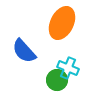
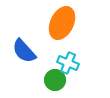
cyan cross: moved 5 px up
green circle: moved 2 px left
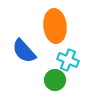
orange ellipse: moved 7 px left, 3 px down; rotated 32 degrees counterclockwise
cyan cross: moved 3 px up
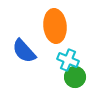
green circle: moved 20 px right, 3 px up
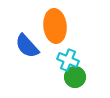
blue semicircle: moved 3 px right, 5 px up
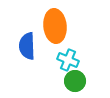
blue semicircle: rotated 40 degrees clockwise
green circle: moved 4 px down
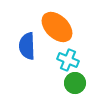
orange ellipse: moved 2 px right, 1 px down; rotated 40 degrees counterclockwise
green circle: moved 2 px down
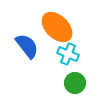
blue semicircle: rotated 144 degrees clockwise
cyan cross: moved 6 px up
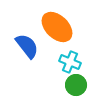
cyan cross: moved 2 px right, 8 px down
green circle: moved 1 px right, 2 px down
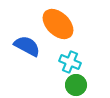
orange ellipse: moved 1 px right, 3 px up
blue semicircle: rotated 24 degrees counterclockwise
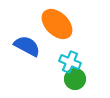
orange ellipse: moved 1 px left
green circle: moved 1 px left, 6 px up
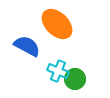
cyan cross: moved 12 px left, 9 px down
